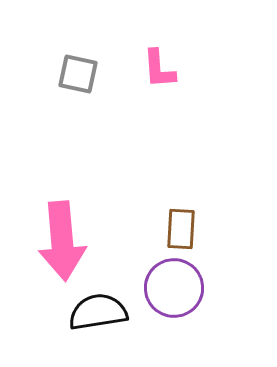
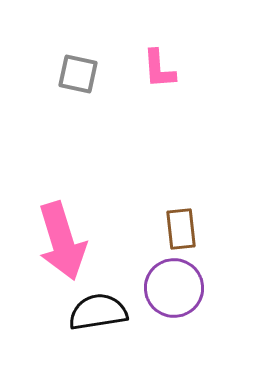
brown rectangle: rotated 9 degrees counterclockwise
pink arrow: rotated 12 degrees counterclockwise
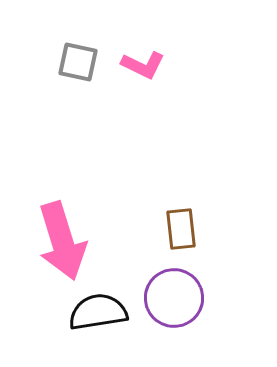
pink L-shape: moved 16 px left, 4 px up; rotated 60 degrees counterclockwise
gray square: moved 12 px up
purple circle: moved 10 px down
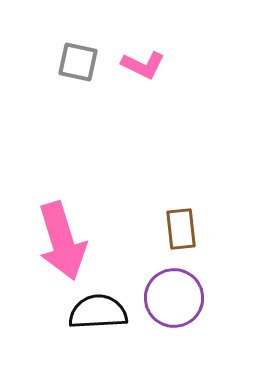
black semicircle: rotated 6 degrees clockwise
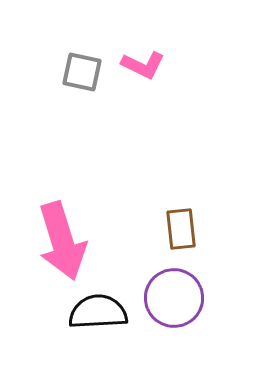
gray square: moved 4 px right, 10 px down
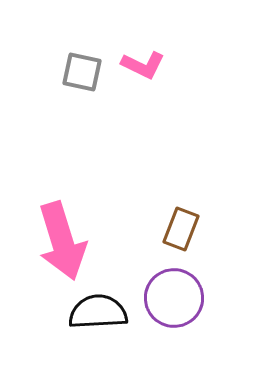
brown rectangle: rotated 27 degrees clockwise
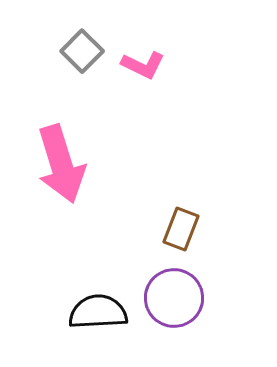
gray square: moved 21 px up; rotated 33 degrees clockwise
pink arrow: moved 1 px left, 77 px up
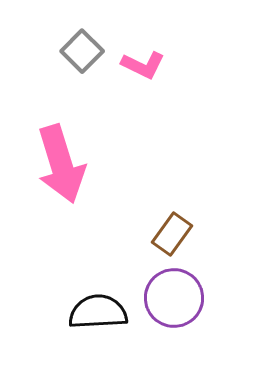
brown rectangle: moved 9 px left, 5 px down; rotated 15 degrees clockwise
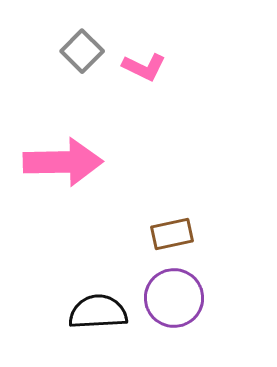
pink L-shape: moved 1 px right, 2 px down
pink arrow: moved 2 px right, 2 px up; rotated 74 degrees counterclockwise
brown rectangle: rotated 42 degrees clockwise
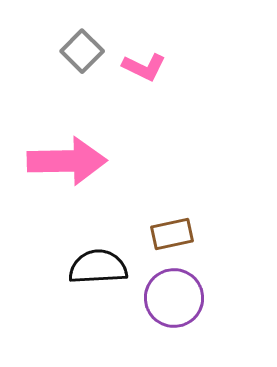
pink arrow: moved 4 px right, 1 px up
black semicircle: moved 45 px up
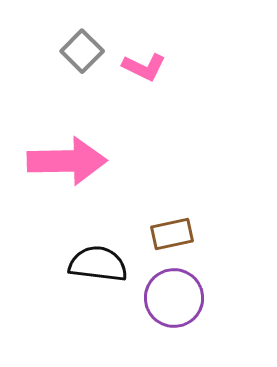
black semicircle: moved 3 px up; rotated 10 degrees clockwise
